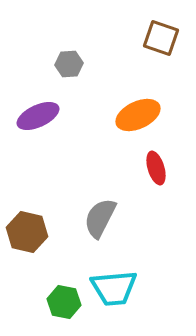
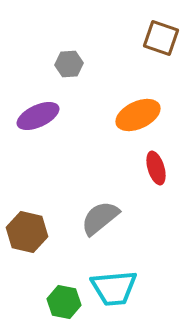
gray semicircle: rotated 24 degrees clockwise
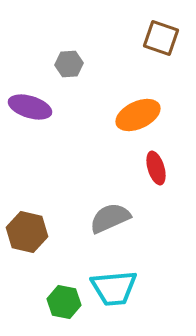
purple ellipse: moved 8 px left, 9 px up; rotated 42 degrees clockwise
gray semicircle: moved 10 px right; rotated 15 degrees clockwise
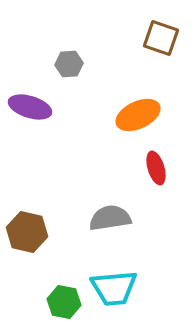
gray semicircle: rotated 15 degrees clockwise
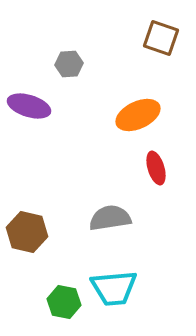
purple ellipse: moved 1 px left, 1 px up
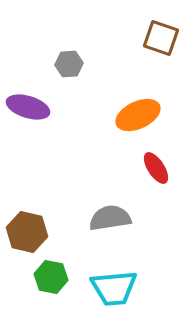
purple ellipse: moved 1 px left, 1 px down
red ellipse: rotated 16 degrees counterclockwise
green hexagon: moved 13 px left, 25 px up
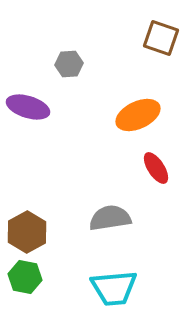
brown hexagon: rotated 18 degrees clockwise
green hexagon: moved 26 px left
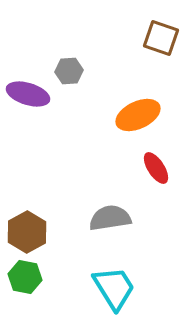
gray hexagon: moved 7 px down
purple ellipse: moved 13 px up
cyan trapezoid: rotated 117 degrees counterclockwise
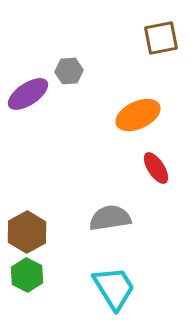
brown square: rotated 30 degrees counterclockwise
purple ellipse: rotated 51 degrees counterclockwise
green hexagon: moved 2 px right, 2 px up; rotated 16 degrees clockwise
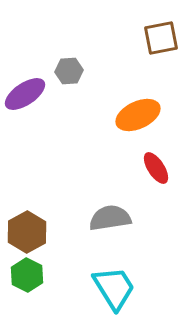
purple ellipse: moved 3 px left
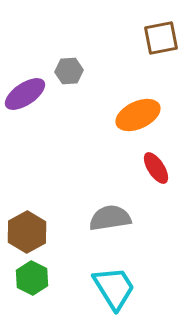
green hexagon: moved 5 px right, 3 px down
